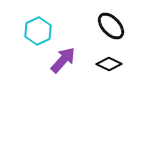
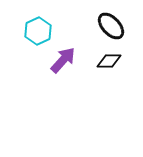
black diamond: moved 3 px up; rotated 25 degrees counterclockwise
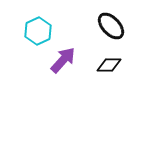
black diamond: moved 4 px down
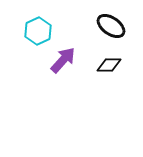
black ellipse: rotated 12 degrees counterclockwise
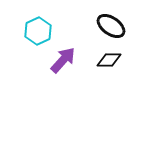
black diamond: moved 5 px up
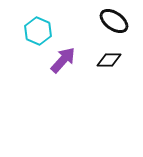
black ellipse: moved 3 px right, 5 px up
cyan hexagon: rotated 12 degrees counterclockwise
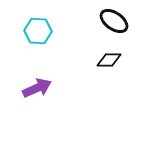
cyan hexagon: rotated 20 degrees counterclockwise
purple arrow: moved 26 px left, 28 px down; rotated 24 degrees clockwise
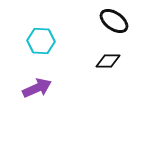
cyan hexagon: moved 3 px right, 10 px down
black diamond: moved 1 px left, 1 px down
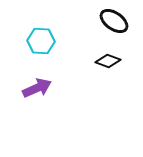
black diamond: rotated 20 degrees clockwise
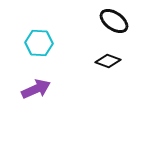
cyan hexagon: moved 2 px left, 2 px down
purple arrow: moved 1 px left, 1 px down
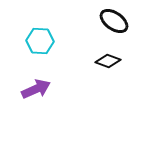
cyan hexagon: moved 1 px right, 2 px up
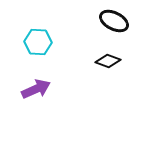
black ellipse: rotated 8 degrees counterclockwise
cyan hexagon: moved 2 px left, 1 px down
